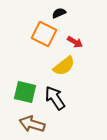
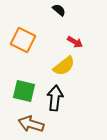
black semicircle: moved 3 px up; rotated 64 degrees clockwise
orange square: moved 21 px left, 6 px down
green square: moved 1 px left, 1 px up
black arrow: rotated 40 degrees clockwise
brown arrow: moved 1 px left
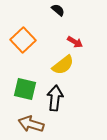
black semicircle: moved 1 px left
orange square: rotated 20 degrees clockwise
yellow semicircle: moved 1 px left, 1 px up
green square: moved 1 px right, 2 px up
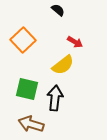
green square: moved 2 px right
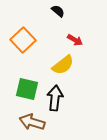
black semicircle: moved 1 px down
red arrow: moved 2 px up
brown arrow: moved 1 px right, 2 px up
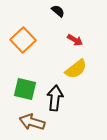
yellow semicircle: moved 13 px right, 4 px down
green square: moved 2 px left
